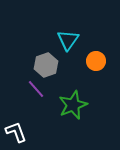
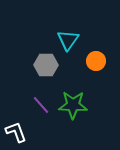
gray hexagon: rotated 20 degrees clockwise
purple line: moved 5 px right, 16 px down
green star: rotated 24 degrees clockwise
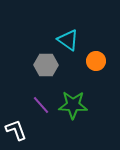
cyan triangle: rotated 30 degrees counterclockwise
white L-shape: moved 2 px up
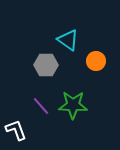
purple line: moved 1 px down
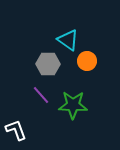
orange circle: moved 9 px left
gray hexagon: moved 2 px right, 1 px up
purple line: moved 11 px up
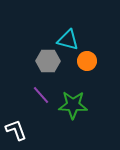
cyan triangle: rotated 20 degrees counterclockwise
gray hexagon: moved 3 px up
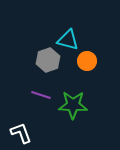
gray hexagon: moved 1 px up; rotated 20 degrees counterclockwise
purple line: rotated 30 degrees counterclockwise
white L-shape: moved 5 px right, 3 px down
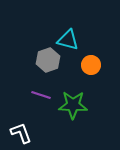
orange circle: moved 4 px right, 4 px down
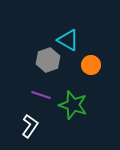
cyan triangle: rotated 15 degrees clockwise
green star: rotated 16 degrees clockwise
white L-shape: moved 9 px right, 7 px up; rotated 55 degrees clockwise
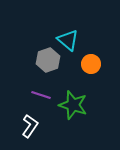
cyan triangle: rotated 10 degrees clockwise
orange circle: moved 1 px up
